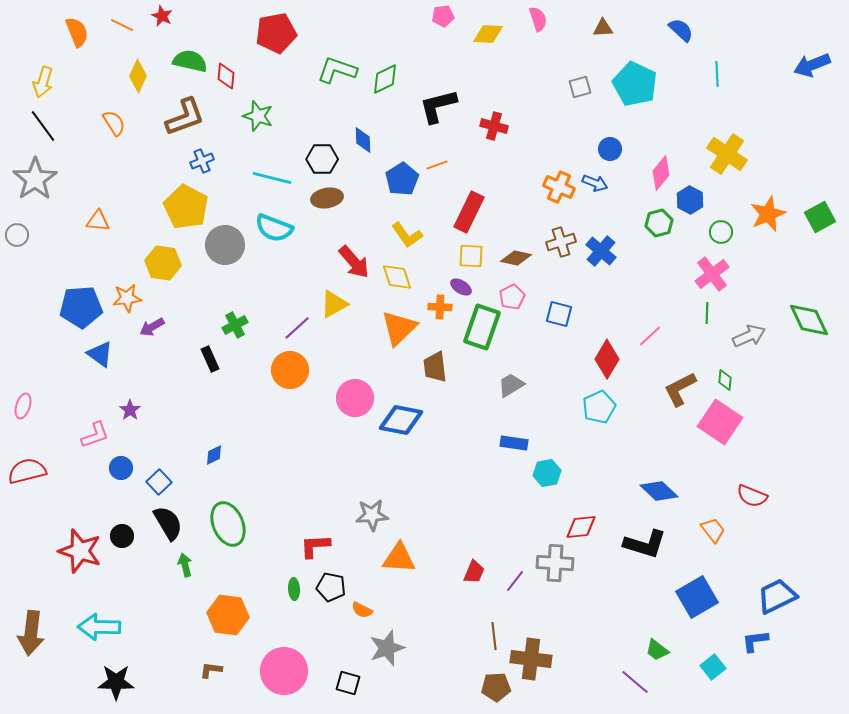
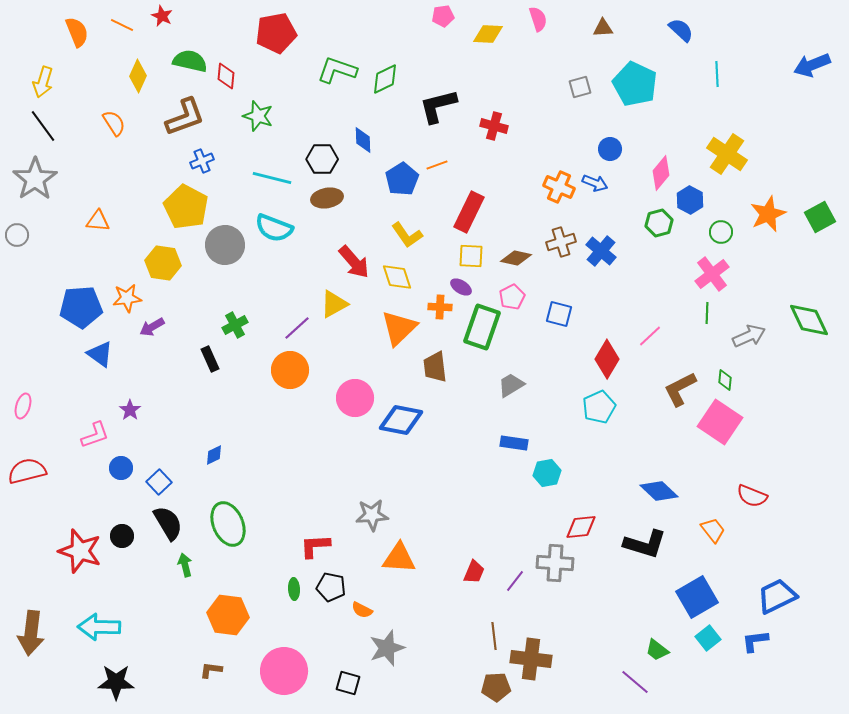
cyan square at (713, 667): moved 5 px left, 29 px up
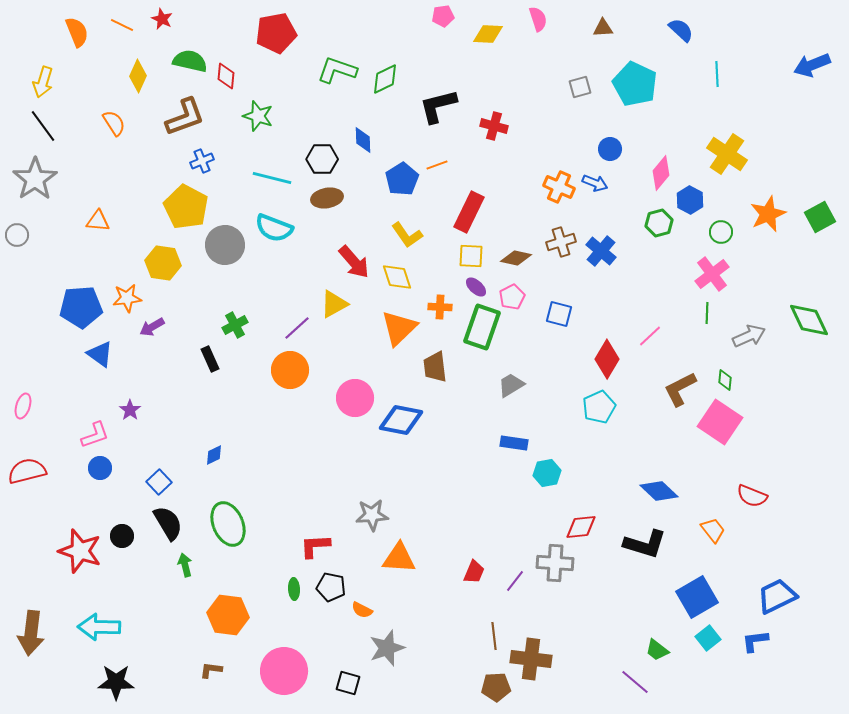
red star at (162, 16): moved 3 px down
purple ellipse at (461, 287): moved 15 px right; rotated 10 degrees clockwise
blue circle at (121, 468): moved 21 px left
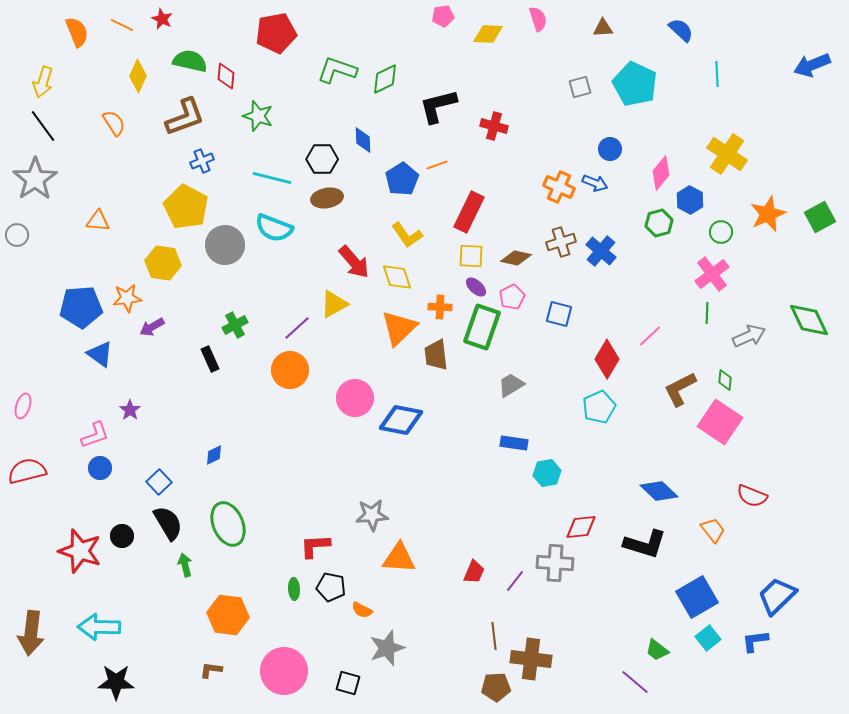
brown trapezoid at (435, 367): moved 1 px right, 12 px up
blue trapezoid at (777, 596): rotated 18 degrees counterclockwise
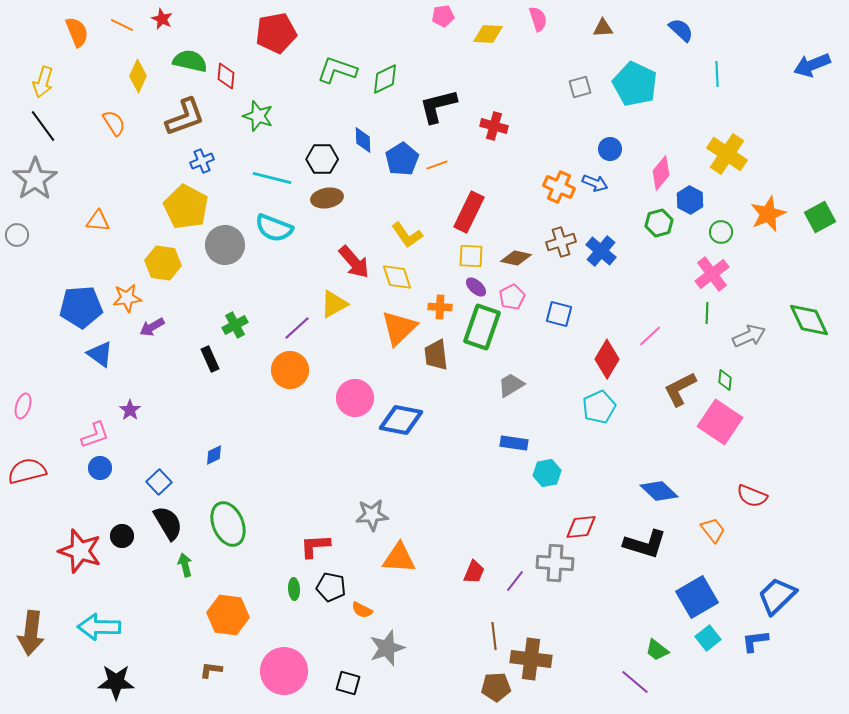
blue pentagon at (402, 179): moved 20 px up
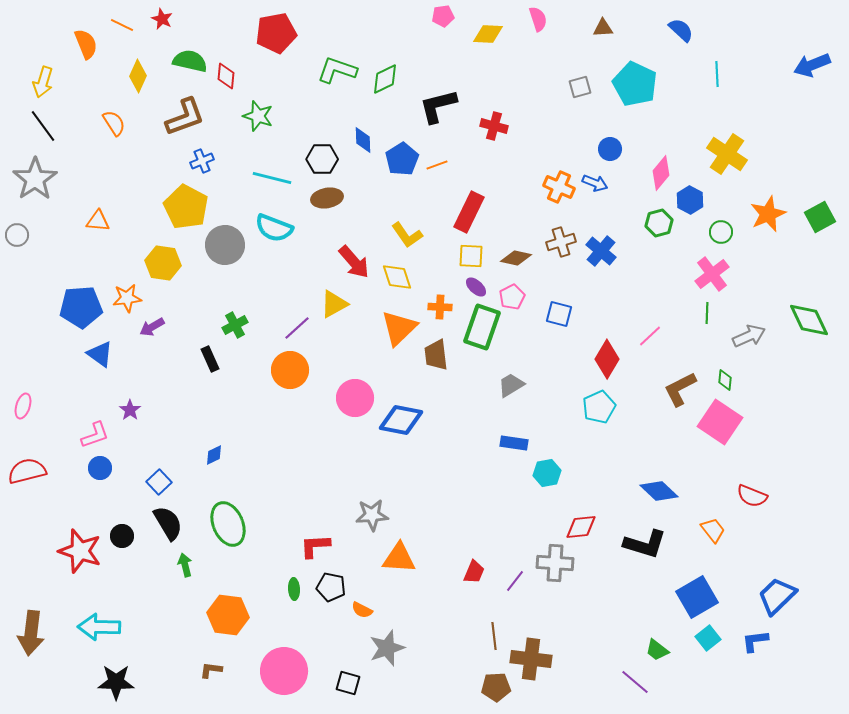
orange semicircle at (77, 32): moved 9 px right, 12 px down
